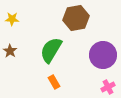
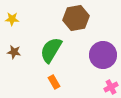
brown star: moved 4 px right, 1 px down; rotated 24 degrees counterclockwise
pink cross: moved 3 px right
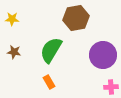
orange rectangle: moved 5 px left
pink cross: rotated 24 degrees clockwise
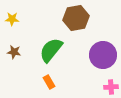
green semicircle: rotated 8 degrees clockwise
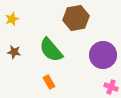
yellow star: rotated 24 degrees counterclockwise
green semicircle: rotated 80 degrees counterclockwise
pink cross: rotated 24 degrees clockwise
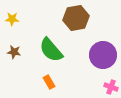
yellow star: rotated 24 degrees clockwise
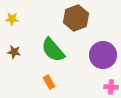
brown hexagon: rotated 10 degrees counterclockwise
green semicircle: moved 2 px right
pink cross: rotated 16 degrees counterclockwise
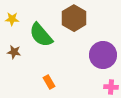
brown hexagon: moved 2 px left; rotated 10 degrees counterclockwise
green semicircle: moved 12 px left, 15 px up
